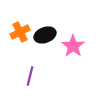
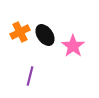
black ellipse: rotated 75 degrees clockwise
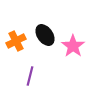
orange cross: moved 4 px left, 9 px down
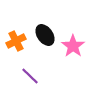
purple line: rotated 60 degrees counterclockwise
